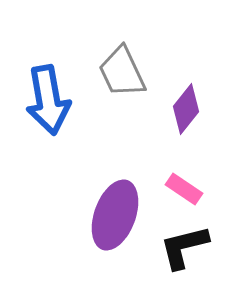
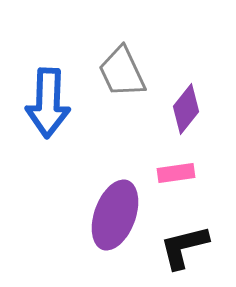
blue arrow: moved 3 px down; rotated 12 degrees clockwise
pink rectangle: moved 8 px left, 16 px up; rotated 42 degrees counterclockwise
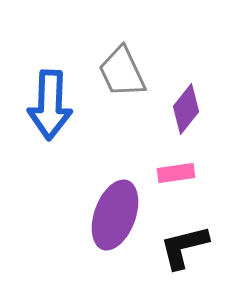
blue arrow: moved 2 px right, 2 px down
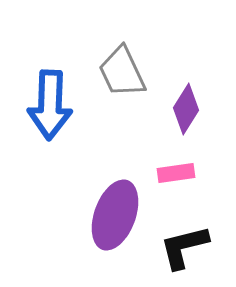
purple diamond: rotated 6 degrees counterclockwise
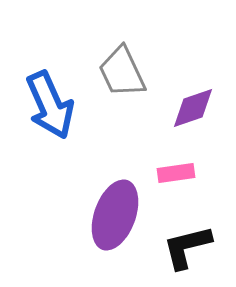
blue arrow: rotated 26 degrees counterclockwise
purple diamond: moved 7 px right, 1 px up; rotated 39 degrees clockwise
black L-shape: moved 3 px right
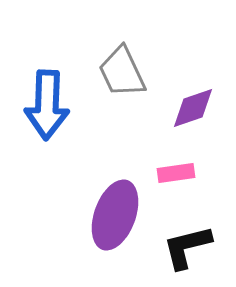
blue arrow: moved 3 px left; rotated 26 degrees clockwise
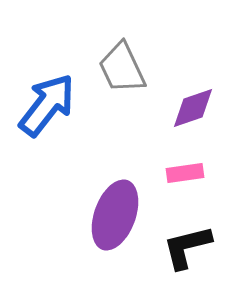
gray trapezoid: moved 4 px up
blue arrow: rotated 144 degrees counterclockwise
pink rectangle: moved 9 px right
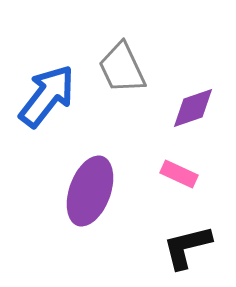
blue arrow: moved 9 px up
pink rectangle: moved 6 px left, 1 px down; rotated 33 degrees clockwise
purple ellipse: moved 25 px left, 24 px up
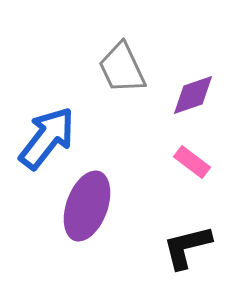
blue arrow: moved 42 px down
purple diamond: moved 13 px up
pink rectangle: moved 13 px right, 12 px up; rotated 12 degrees clockwise
purple ellipse: moved 3 px left, 15 px down
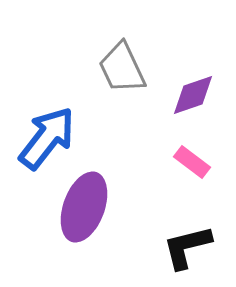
purple ellipse: moved 3 px left, 1 px down
